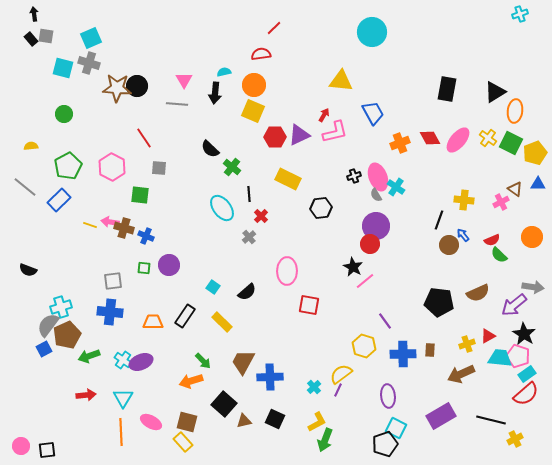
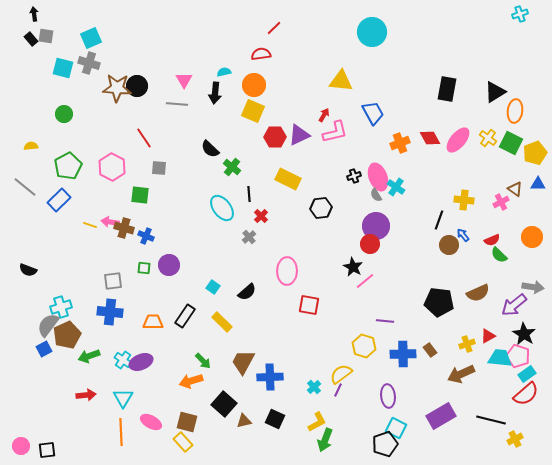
purple line at (385, 321): rotated 48 degrees counterclockwise
brown rectangle at (430, 350): rotated 40 degrees counterclockwise
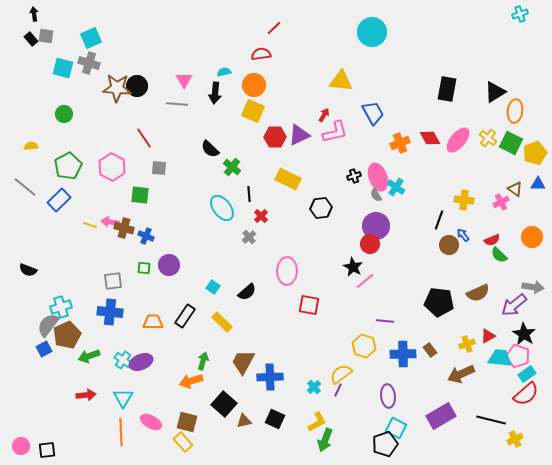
green arrow at (203, 361): rotated 120 degrees counterclockwise
